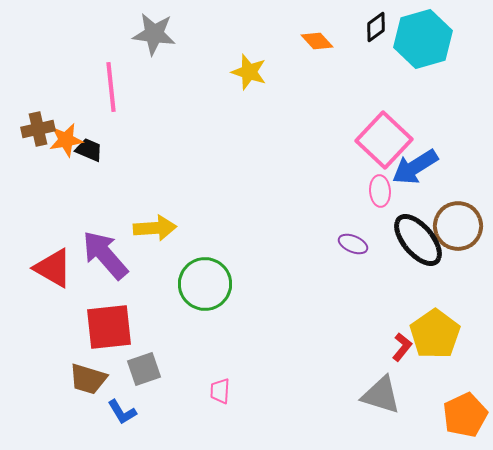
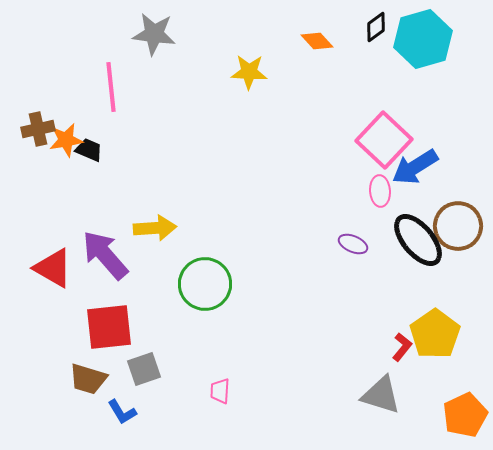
yellow star: rotated 15 degrees counterclockwise
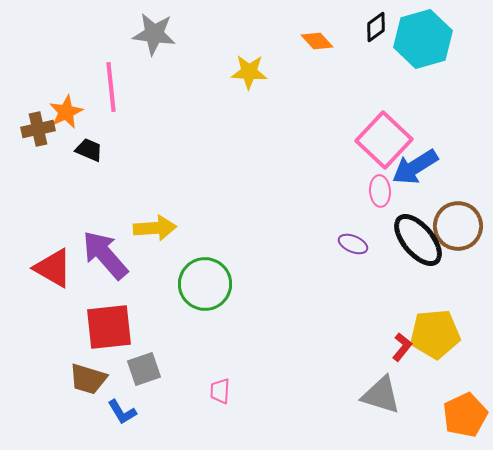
orange star: moved 28 px up; rotated 16 degrees counterclockwise
yellow pentagon: rotated 30 degrees clockwise
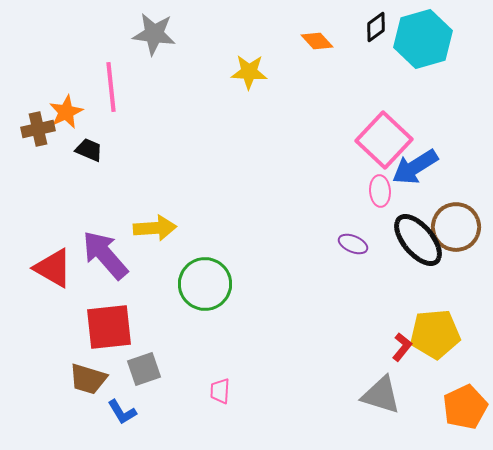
brown circle: moved 2 px left, 1 px down
orange pentagon: moved 8 px up
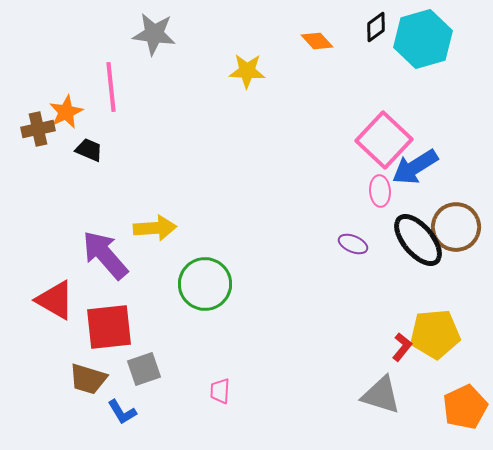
yellow star: moved 2 px left, 1 px up
red triangle: moved 2 px right, 32 px down
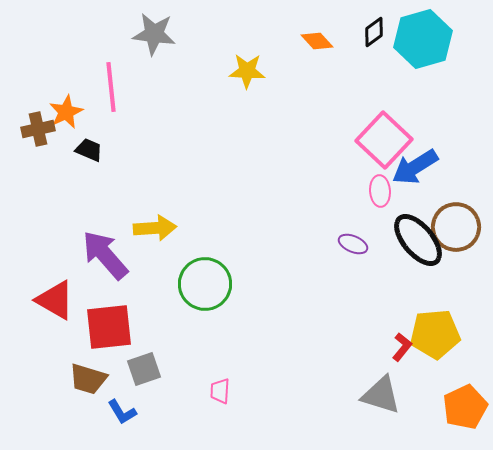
black diamond: moved 2 px left, 5 px down
